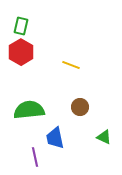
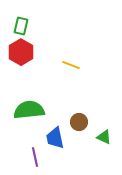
brown circle: moved 1 px left, 15 px down
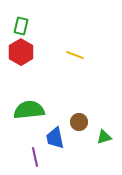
yellow line: moved 4 px right, 10 px up
green triangle: rotated 42 degrees counterclockwise
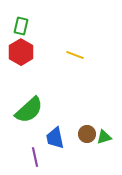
green semicircle: rotated 144 degrees clockwise
brown circle: moved 8 px right, 12 px down
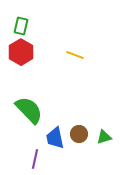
green semicircle: rotated 92 degrees counterclockwise
brown circle: moved 8 px left
purple line: moved 2 px down; rotated 24 degrees clockwise
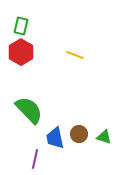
green triangle: rotated 35 degrees clockwise
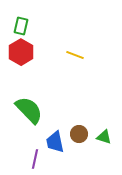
blue trapezoid: moved 4 px down
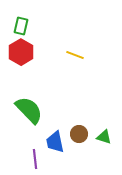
purple line: rotated 18 degrees counterclockwise
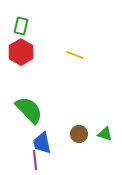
green triangle: moved 1 px right, 3 px up
blue trapezoid: moved 13 px left, 1 px down
purple line: moved 1 px down
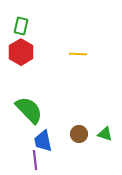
yellow line: moved 3 px right, 1 px up; rotated 18 degrees counterclockwise
blue trapezoid: moved 1 px right, 2 px up
